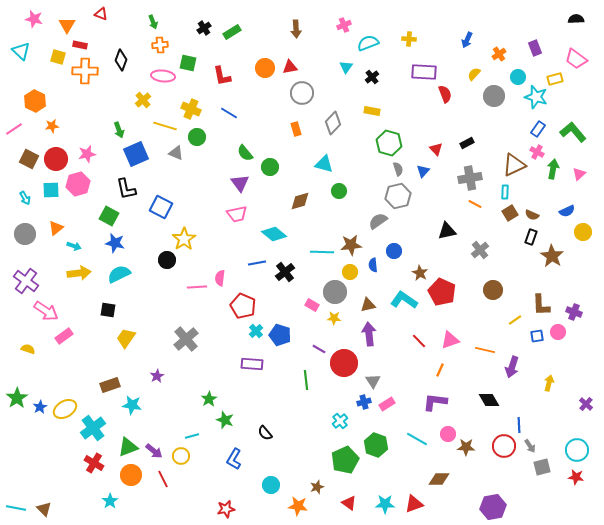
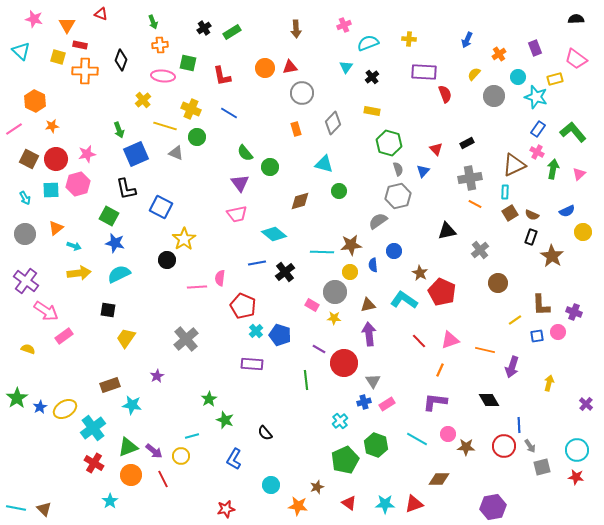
brown circle at (493, 290): moved 5 px right, 7 px up
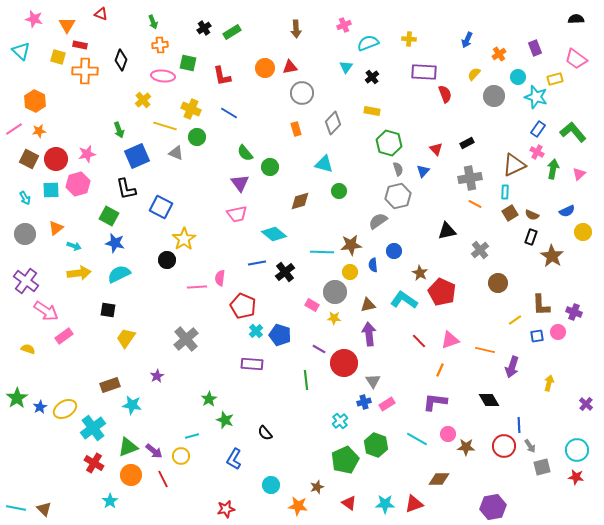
orange star at (52, 126): moved 13 px left, 5 px down
blue square at (136, 154): moved 1 px right, 2 px down
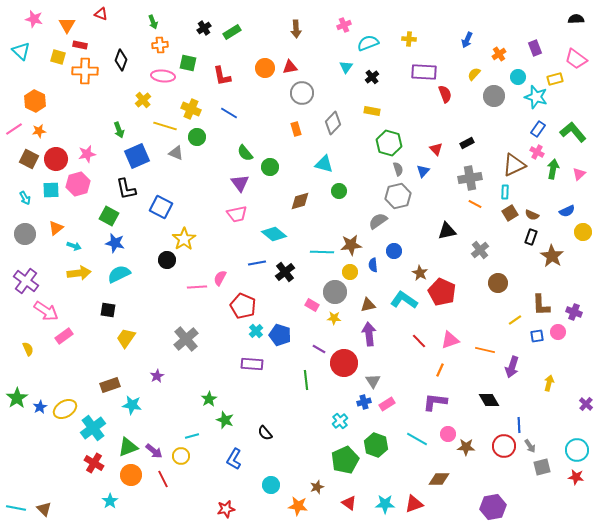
pink semicircle at (220, 278): rotated 21 degrees clockwise
yellow semicircle at (28, 349): rotated 48 degrees clockwise
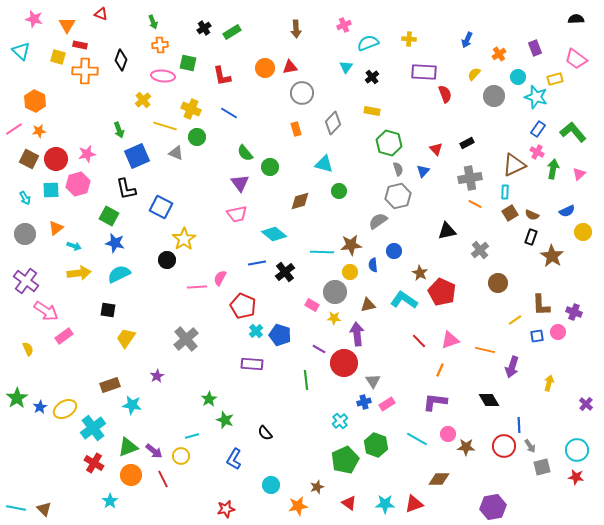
purple arrow at (369, 334): moved 12 px left
orange star at (298, 506): rotated 18 degrees counterclockwise
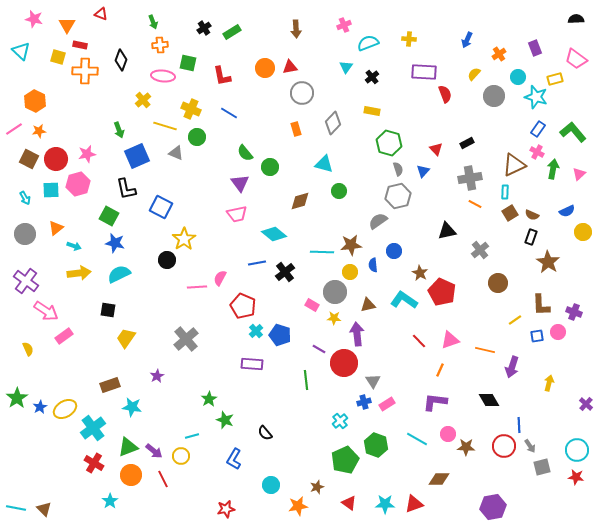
brown star at (552, 256): moved 4 px left, 6 px down
cyan star at (132, 405): moved 2 px down
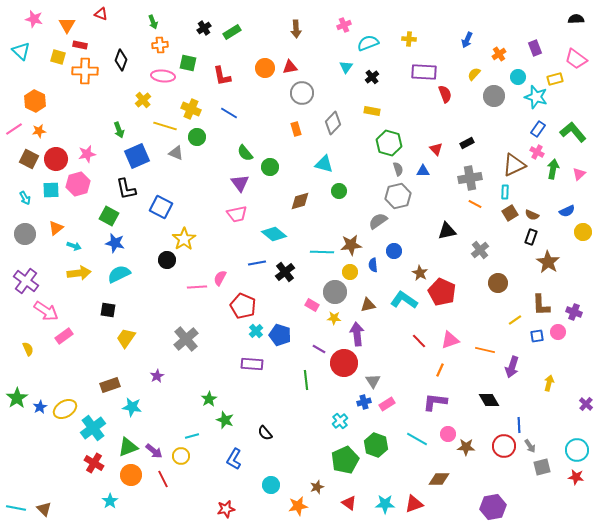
blue triangle at (423, 171): rotated 48 degrees clockwise
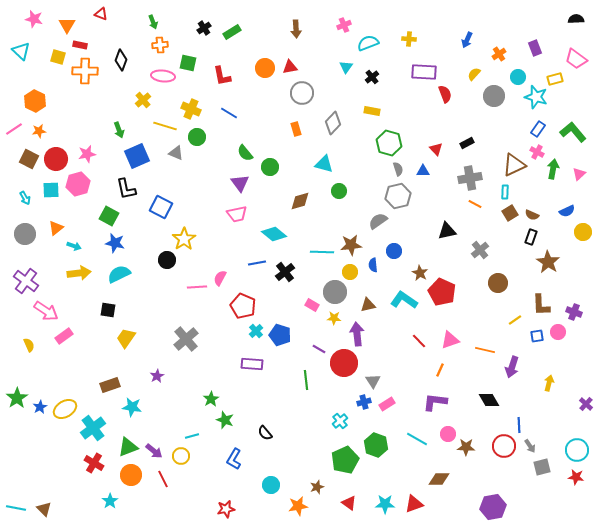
yellow semicircle at (28, 349): moved 1 px right, 4 px up
green star at (209, 399): moved 2 px right
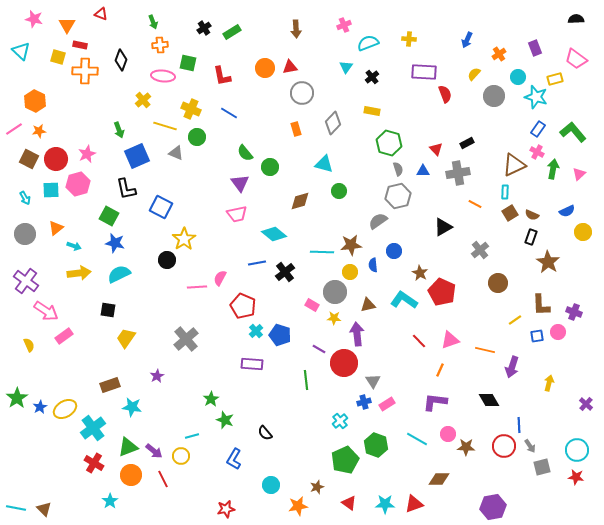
pink star at (87, 154): rotated 12 degrees counterclockwise
gray cross at (470, 178): moved 12 px left, 5 px up
black triangle at (447, 231): moved 4 px left, 4 px up; rotated 18 degrees counterclockwise
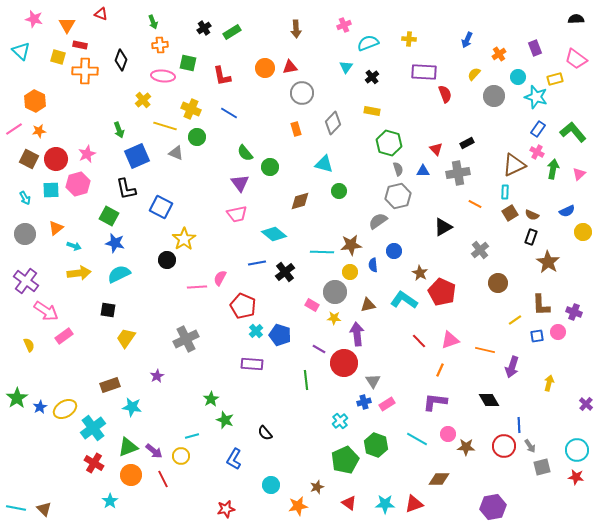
gray cross at (186, 339): rotated 15 degrees clockwise
